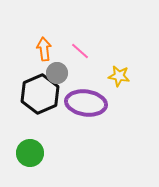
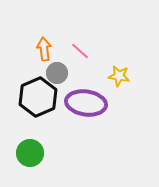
black hexagon: moved 2 px left, 3 px down
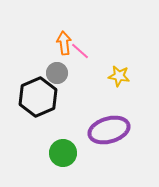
orange arrow: moved 20 px right, 6 px up
purple ellipse: moved 23 px right, 27 px down; rotated 24 degrees counterclockwise
green circle: moved 33 px right
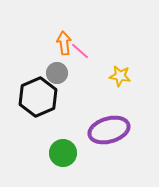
yellow star: moved 1 px right
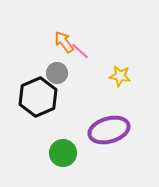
orange arrow: moved 1 px up; rotated 30 degrees counterclockwise
